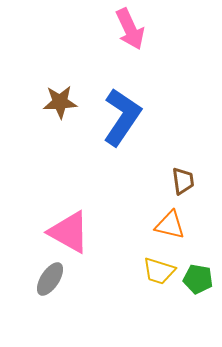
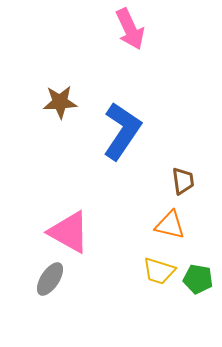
blue L-shape: moved 14 px down
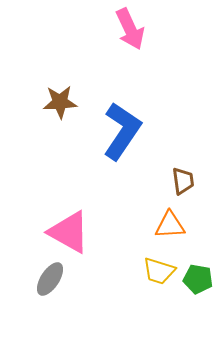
orange triangle: rotated 16 degrees counterclockwise
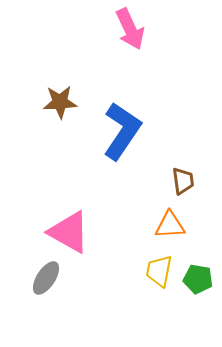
yellow trapezoid: rotated 84 degrees clockwise
gray ellipse: moved 4 px left, 1 px up
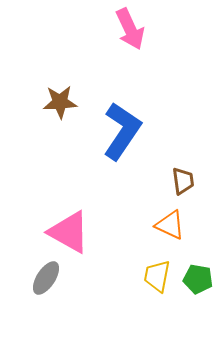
orange triangle: rotated 28 degrees clockwise
yellow trapezoid: moved 2 px left, 5 px down
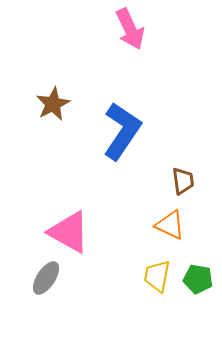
brown star: moved 7 px left, 2 px down; rotated 24 degrees counterclockwise
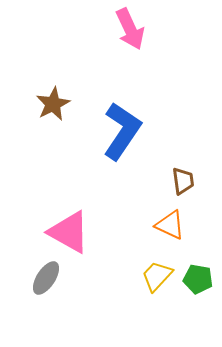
yellow trapezoid: rotated 32 degrees clockwise
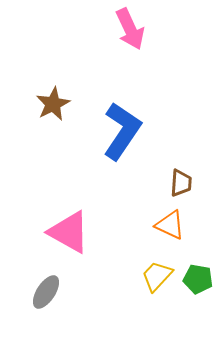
brown trapezoid: moved 2 px left, 2 px down; rotated 12 degrees clockwise
gray ellipse: moved 14 px down
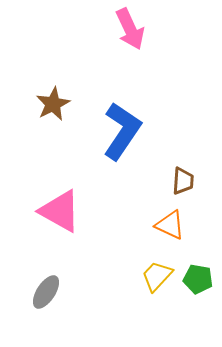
brown trapezoid: moved 2 px right, 2 px up
pink triangle: moved 9 px left, 21 px up
